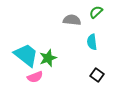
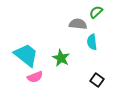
gray semicircle: moved 6 px right, 4 px down
green star: moved 13 px right; rotated 24 degrees counterclockwise
black square: moved 5 px down
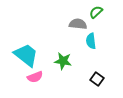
cyan semicircle: moved 1 px left, 1 px up
green star: moved 2 px right, 3 px down; rotated 18 degrees counterclockwise
black square: moved 1 px up
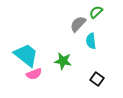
gray semicircle: rotated 54 degrees counterclockwise
pink semicircle: moved 1 px left, 3 px up
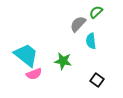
black square: moved 1 px down
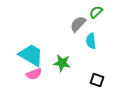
cyan trapezoid: moved 5 px right; rotated 8 degrees counterclockwise
green star: moved 1 px left, 2 px down
black square: rotated 16 degrees counterclockwise
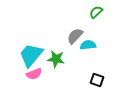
gray semicircle: moved 3 px left, 12 px down
cyan semicircle: moved 3 px left, 4 px down; rotated 91 degrees clockwise
cyan trapezoid: rotated 80 degrees counterclockwise
green star: moved 6 px left, 4 px up
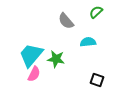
gray semicircle: moved 9 px left, 15 px up; rotated 84 degrees counterclockwise
cyan semicircle: moved 3 px up
pink semicircle: rotated 42 degrees counterclockwise
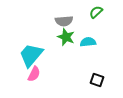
gray semicircle: moved 2 px left; rotated 54 degrees counterclockwise
green star: moved 10 px right, 22 px up; rotated 12 degrees clockwise
